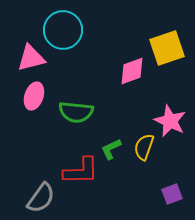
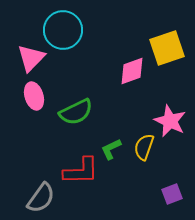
pink triangle: rotated 32 degrees counterclockwise
pink ellipse: rotated 36 degrees counterclockwise
green semicircle: rotated 32 degrees counterclockwise
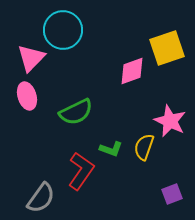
pink ellipse: moved 7 px left
green L-shape: rotated 135 degrees counterclockwise
red L-shape: rotated 54 degrees counterclockwise
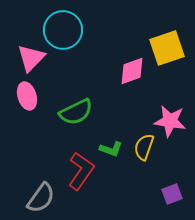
pink star: rotated 16 degrees counterclockwise
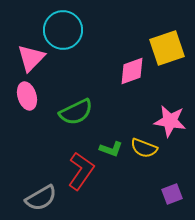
yellow semicircle: moved 1 px down; rotated 88 degrees counterclockwise
gray semicircle: rotated 24 degrees clockwise
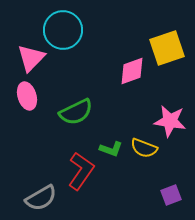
purple square: moved 1 px left, 1 px down
